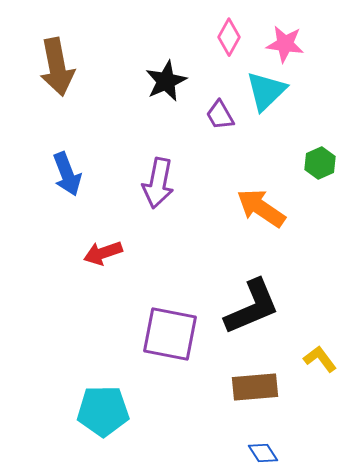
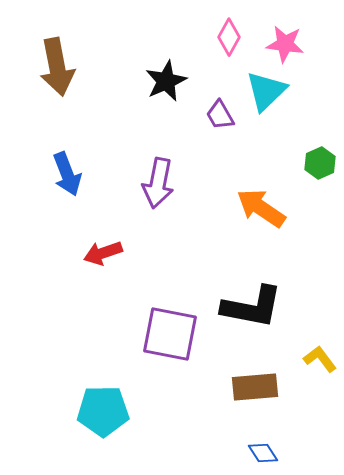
black L-shape: rotated 34 degrees clockwise
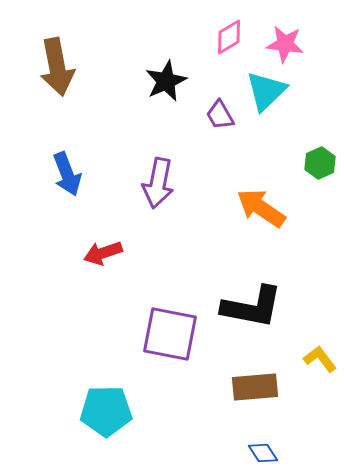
pink diamond: rotated 30 degrees clockwise
cyan pentagon: moved 3 px right
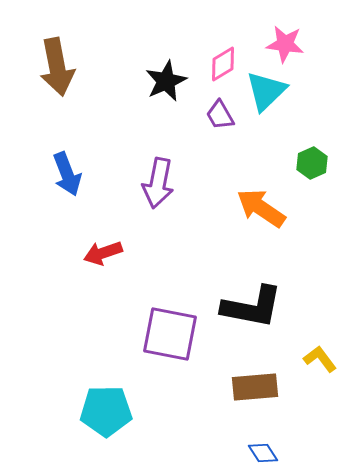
pink diamond: moved 6 px left, 27 px down
green hexagon: moved 8 px left
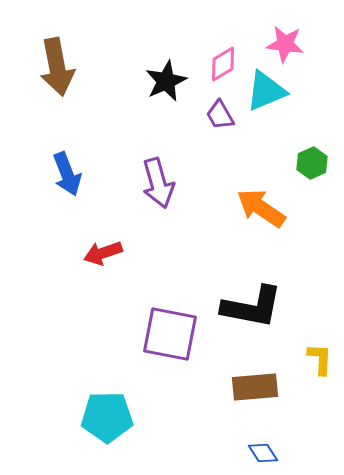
cyan triangle: rotated 21 degrees clockwise
purple arrow: rotated 27 degrees counterclockwise
yellow L-shape: rotated 40 degrees clockwise
cyan pentagon: moved 1 px right, 6 px down
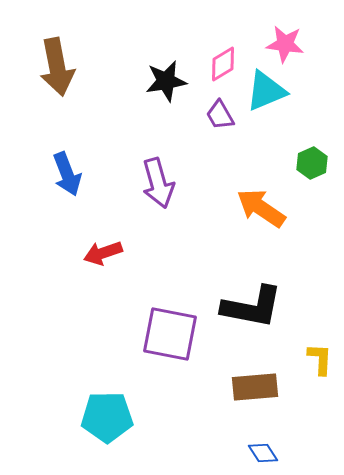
black star: rotated 15 degrees clockwise
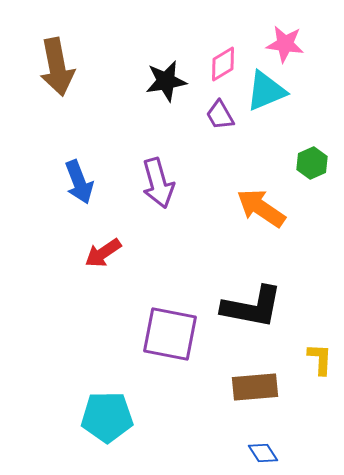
blue arrow: moved 12 px right, 8 px down
red arrow: rotated 15 degrees counterclockwise
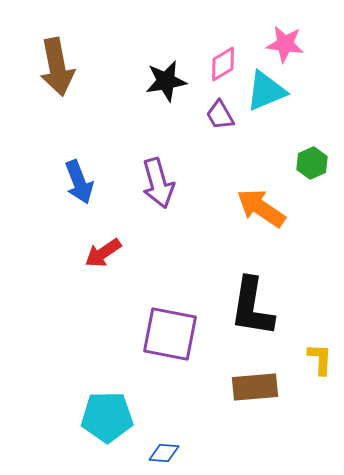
black L-shape: rotated 88 degrees clockwise
blue diamond: moved 99 px left; rotated 52 degrees counterclockwise
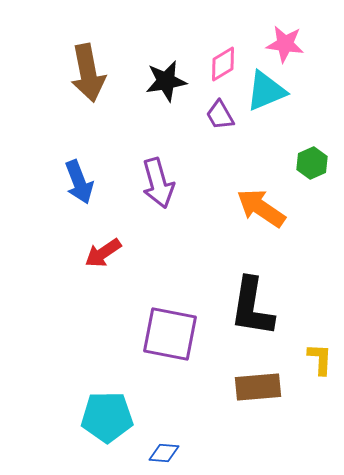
brown arrow: moved 31 px right, 6 px down
brown rectangle: moved 3 px right
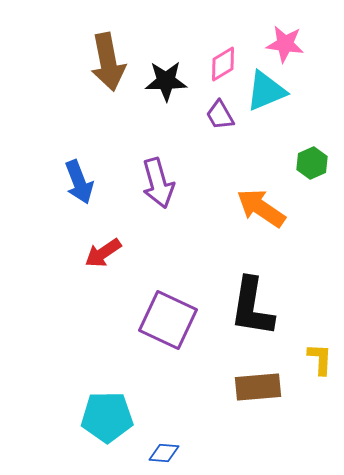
brown arrow: moved 20 px right, 11 px up
black star: rotated 9 degrees clockwise
purple square: moved 2 px left, 14 px up; rotated 14 degrees clockwise
